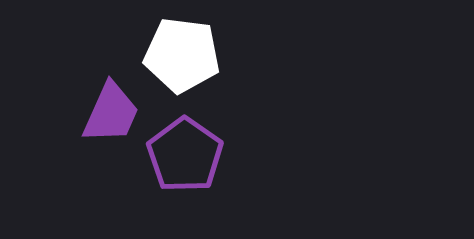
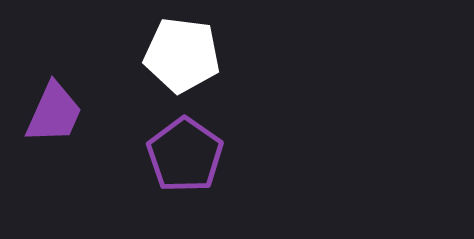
purple trapezoid: moved 57 px left
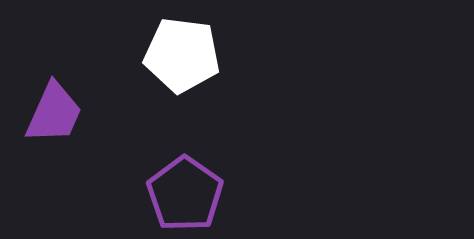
purple pentagon: moved 39 px down
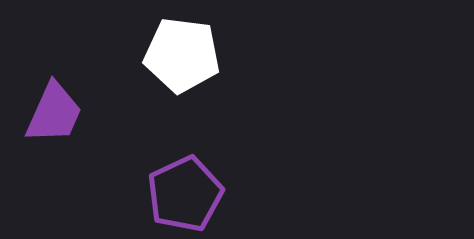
purple pentagon: rotated 12 degrees clockwise
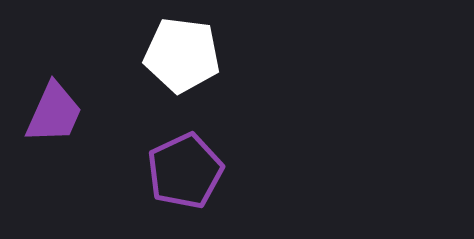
purple pentagon: moved 23 px up
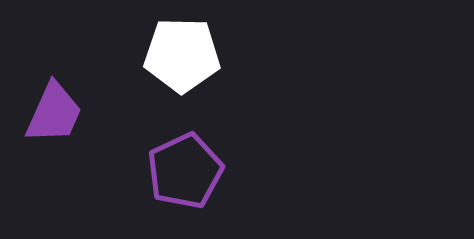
white pentagon: rotated 6 degrees counterclockwise
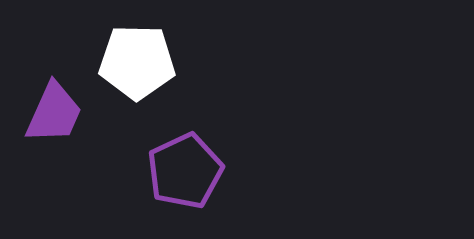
white pentagon: moved 45 px left, 7 px down
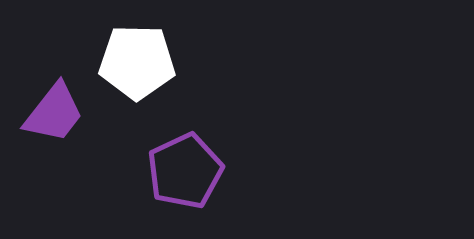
purple trapezoid: rotated 14 degrees clockwise
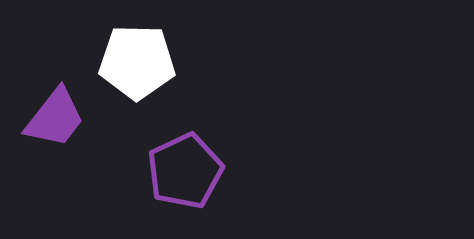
purple trapezoid: moved 1 px right, 5 px down
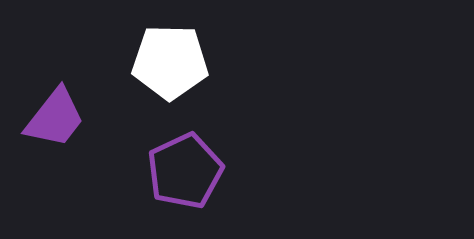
white pentagon: moved 33 px right
